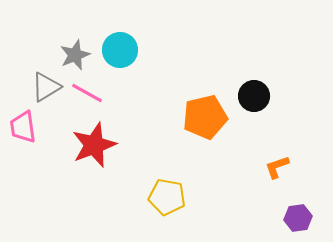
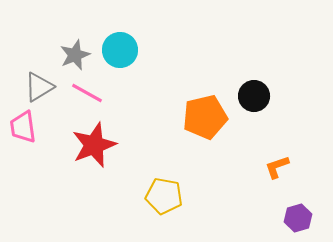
gray triangle: moved 7 px left
yellow pentagon: moved 3 px left, 1 px up
purple hexagon: rotated 8 degrees counterclockwise
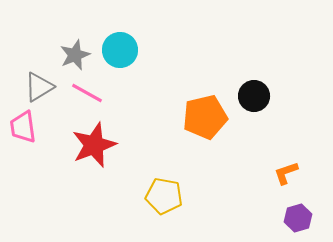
orange L-shape: moved 9 px right, 6 px down
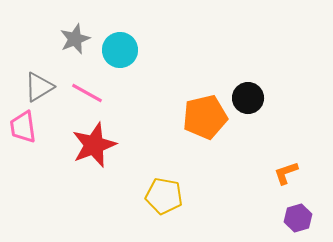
gray star: moved 16 px up
black circle: moved 6 px left, 2 px down
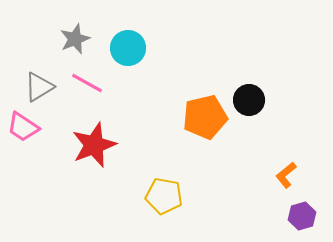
cyan circle: moved 8 px right, 2 px up
pink line: moved 10 px up
black circle: moved 1 px right, 2 px down
pink trapezoid: rotated 48 degrees counterclockwise
orange L-shape: moved 2 px down; rotated 20 degrees counterclockwise
purple hexagon: moved 4 px right, 2 px up
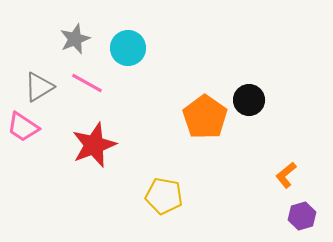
orange pentagon: rotated 24 degrees counterclockwise
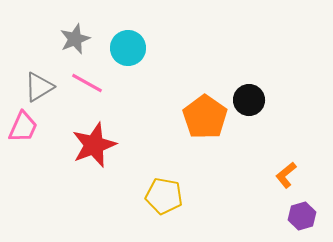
pink trapezoid: rotated 100 degrees counterclockwise
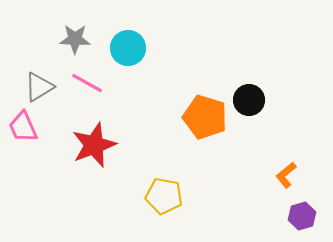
gray star: rotated 24 degrees clockwise
orange pentagon: rotated 18 degrees counterclockwise
pink trapezoid: rotated 132 degrees clockwise
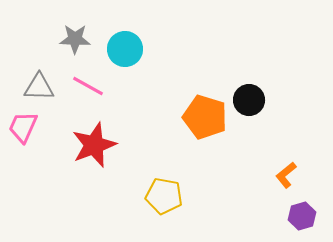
cyan circle: moved 3 px left, 1 px down
pink line: moved 1 px right, 3 px down
gray triangle: rotated 32 degrees clockwise
pink trapezoid: rotated 48 degrees clockwise
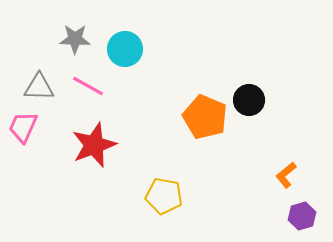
orange pentagon: rotated 6 degrees clockwise
